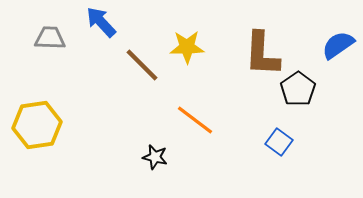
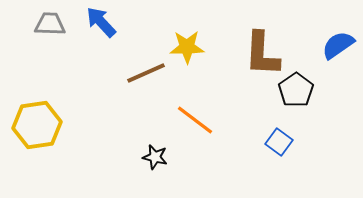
gray trapezoid: moved 14 px up
brown line: moved 4 px right, 8 px down; rotated 69 degrees counterclockwise
black pentagon: moved 2 px left, 1 px down
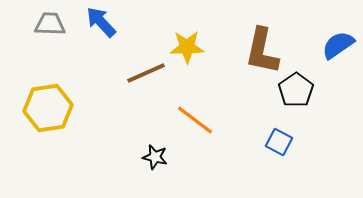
brown L-shape: moved 3 px up; rotated 9 degrees clockwise
yellow hexagon: moved 11 px right, 17 px up
blue square: rotated 8 degrees counterclockwise
